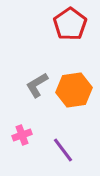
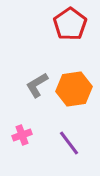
orange hexagon: moved 1 px up
purple line: moved 6 px right, 7 px up
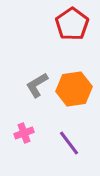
red pentagon: moved 2 px right
pink cross: moved 2 px right, 2 px up
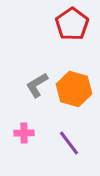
orange hexagon: rotated 24 degrees clockwise
pink cross: rotated 18 degrees clockwise
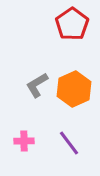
orange hexagon: rotated 20 degrees clockwise
pink cross: moved 8 px down
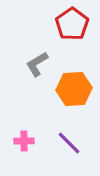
gray L-shape: moved 21 px up
orange hexagon: rotated 20 degrees clockwise
purple line: rotated 8 degrees counterclockwise
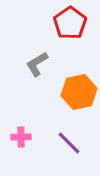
red pentagon: moved 2 px left, 1 px up
orange hexagon: moved 5 px right, 3 px down; rotated 8 degrees counterclockwise
pink cross: moved 3 px left, 4 px up
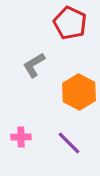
red pentagon: rotated 12 degrees counterclockwise
gray L-shape: moved 3 px left, 1 px down
orange hexagon: rotated 20 degrees counterclockwise
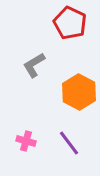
pink cross: moved 5 px right, 4 px down; rotated 18 degrees clockwise
purple line: rotated 8 degrees clockwise
